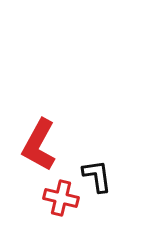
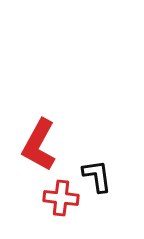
red cross: rotated 8 degrees counterclockwise
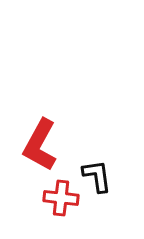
red L-shape: moved 1 px right
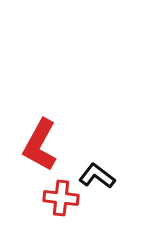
black L-shape: rotated 45 degrees counterclockwise
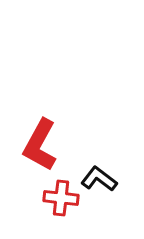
black L-shape: moved 2 px right, 3 px down
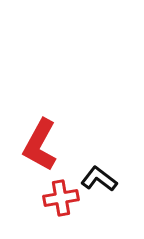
red cross: rotated 16 degrees counterclockwise
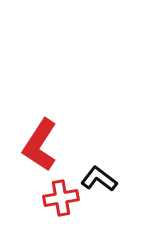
red L-shape: rotated 4 degrees clockwise
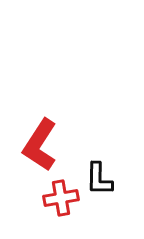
black L-shape: rotated 126 degrees counterclockwise
